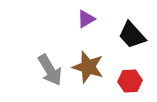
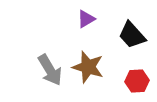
red hexagon: moved 7 px right
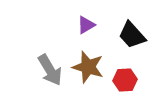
purple triangle: moved 6 px down
red hexagon: moved 12 px left, 1 px up
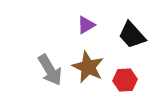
brown star: rotated 8 degrees clockwise
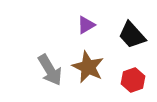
red hexagon: moved 8 px right; rotated 15 degrees counterclockwise
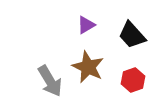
gray arrow: moved 11 px down
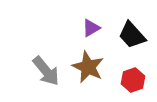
purple triangle: moved 5 px right, 3 px down
gray arrow: moved 4 px left, 10 px up; rotated 8 degrees counterclockwise
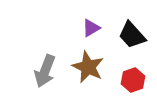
gray arrow: moved 1 px left; rotated 60 degrees clockwise
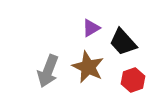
black trapezoid: moved 9 px left, 7 px down
gray arrow: moved 3 px right
